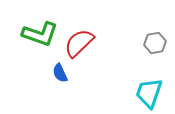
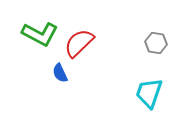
green L-shape: rotated 9 degrees clockwise
gray hexagon: moved 1 px right; rotated 20 degrees clockwise
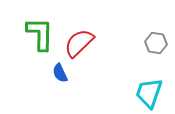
green L-shape: rotated 117 degrees counterclockwise
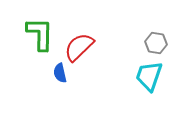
red semicircle: moved 4 px down
blue semicircle: rotated 12 degrees clockwise
cyan trapezoid: moved 17 px up
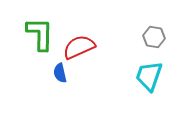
gray hexagon: moved 2 px left, 6 px up
red semicircle: rotated 20 degrees clockwise
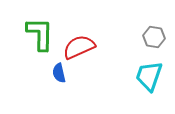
blue semicircle: moved 1 px left
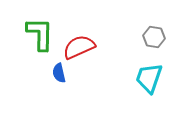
cyan trapezoid: moved 2 px down
